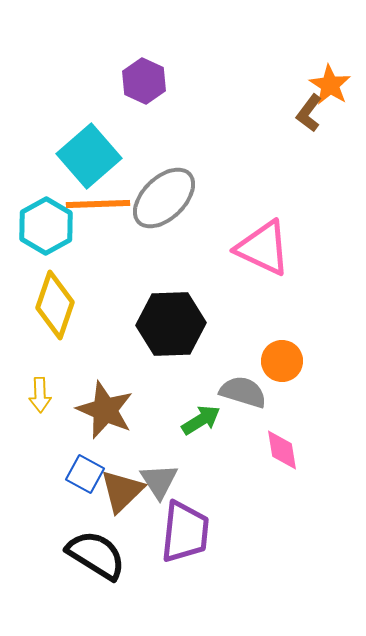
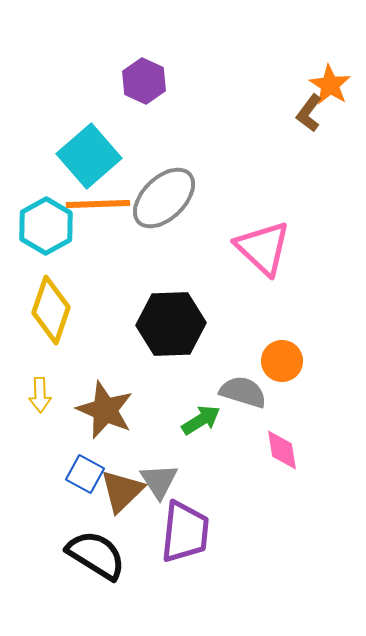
pink triangle: rotated 18 degrees clockwise
yellow diamond: moved 4 px left, 5 px down
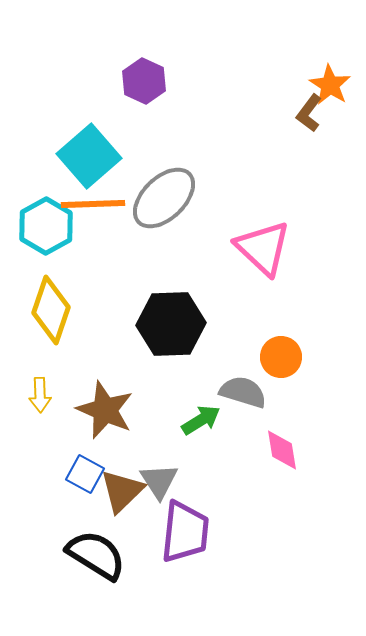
orange line: moved 5 px left
orange circle: moved 1 px left, 4 px up
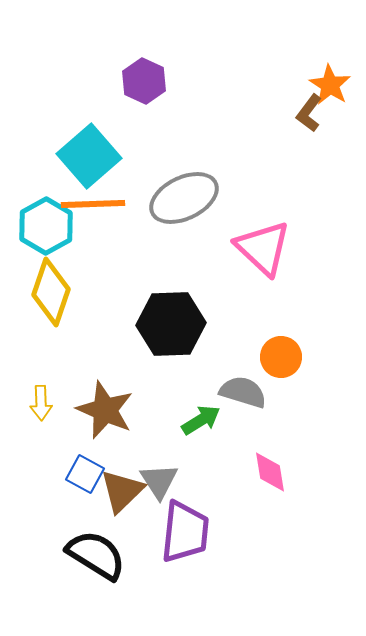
gray ellipse: moved 20 px right; rotated 18 degrees clockwise
yellow diamond: moved 18 px up
yellow arrow: moved 1 px right, 8 px down
pink diamond: moved 12 px left, 22 px down
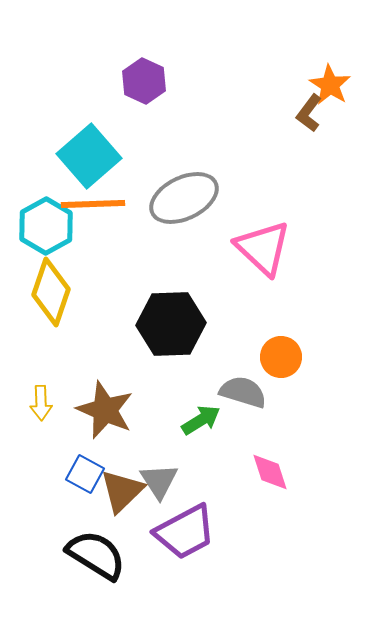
pink diamond: rotated 9 degrees counterclockwise
purple trapezoid: rotated 56 degrees clockwise
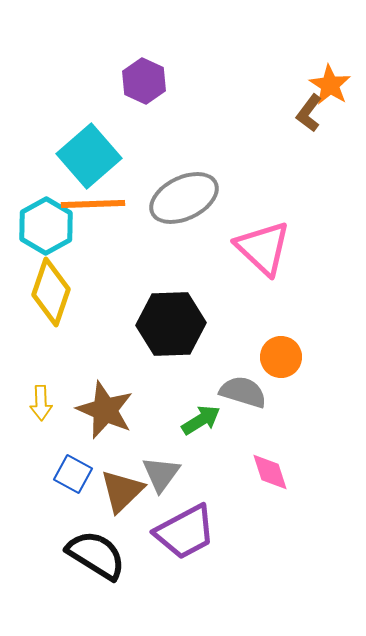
blue square: moved 12 px left
gray triangle: moved 2 px right, 7 px up; rotated 9 degrees clockwise
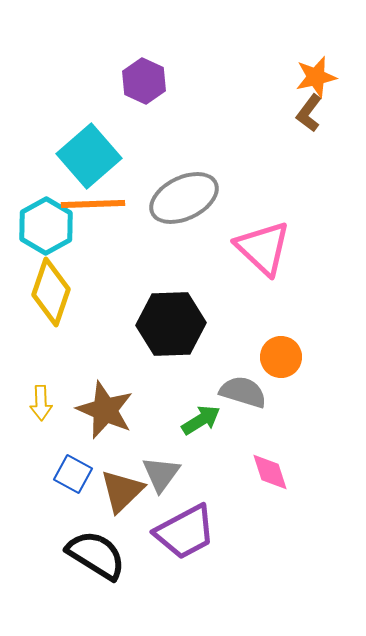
orange star: moved 14 px left, 8 px up; rotated 27 degrees clockwise
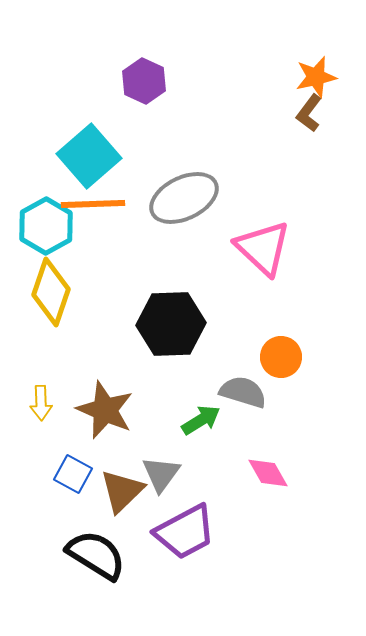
pink diamond: moved 2 px left, 1 px down; rotated 12 degrees counterclockwise
